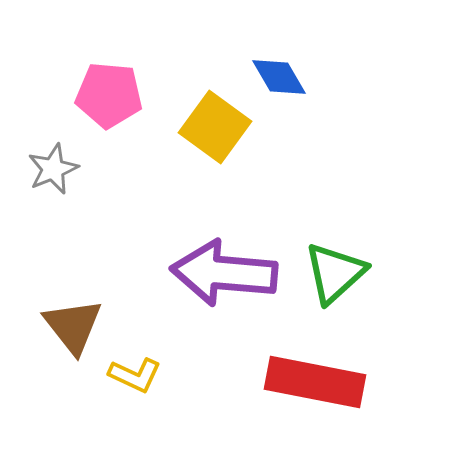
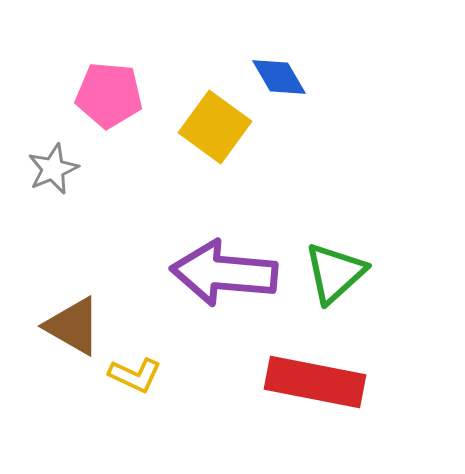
brown triangle: rotated 22 degrees counterclockwise
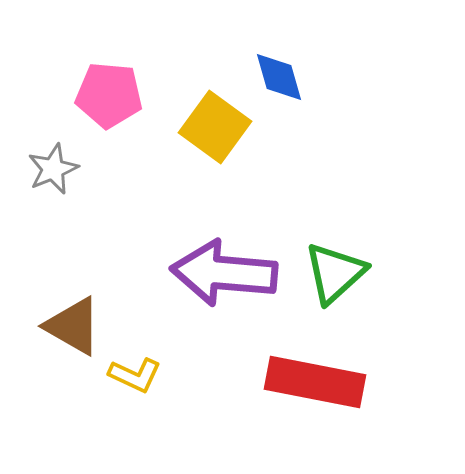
blue diamond: rotated 14 degrees clockwise
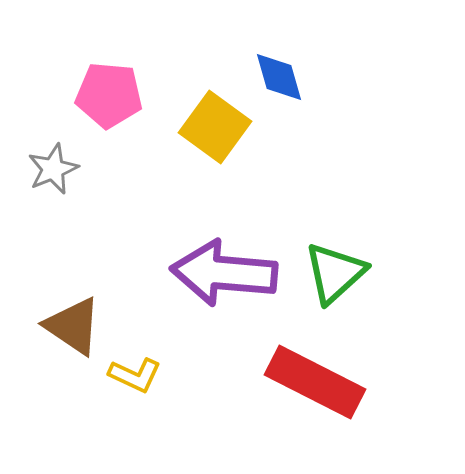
brown triangle: rotated 4 degrees clockwise
red rectangle: rotated 16 degrees clockwise
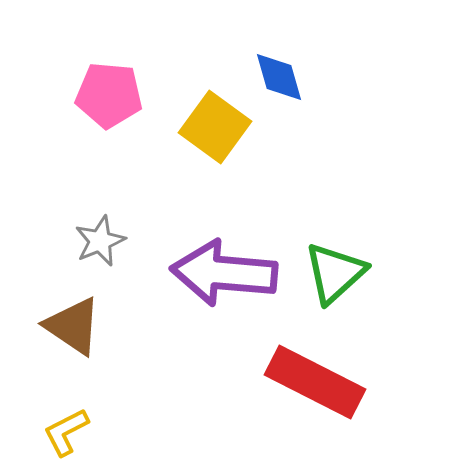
gray star: moved 47 px right, 72 px down
yellow L-shape: moved 69 px left, 57 px down; rotated 128 degrees clockwise
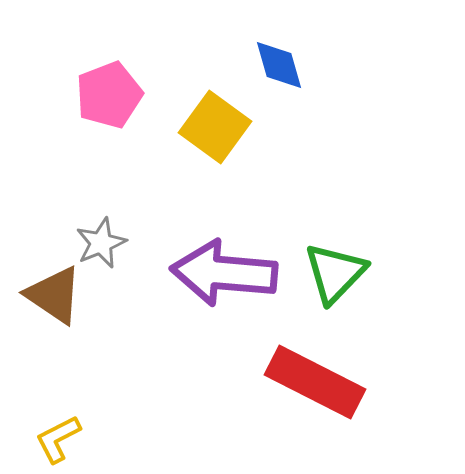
blue diamond: moved 12 px up
pink pentagon: rotated 26 degrees counterclockwise
gray star: moved 1 px right, 2 px down
green triangle: rotated 4 degrees counterclockwise
brown triangle: moved 19 px left, 31 px up
yellow L-shape: moved 8 px left, 7 px down
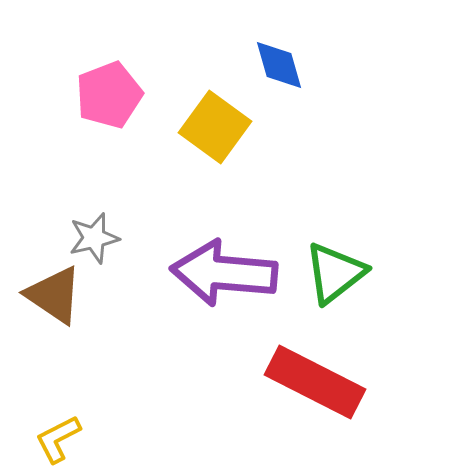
gray star: moved 7 px left, 5 px up; rotated 9 degrees clockwise
green triangle: rotated 8 degrees clockwise
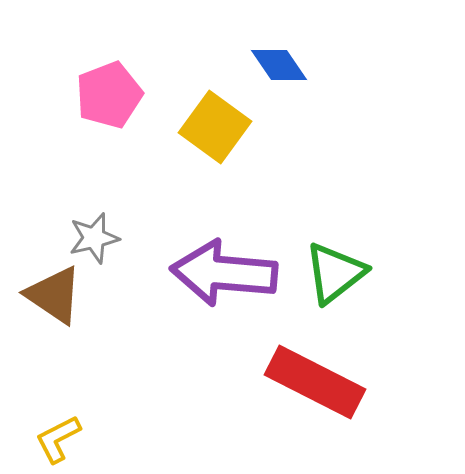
blue diamond: rotated 18 degrees counterclockwise
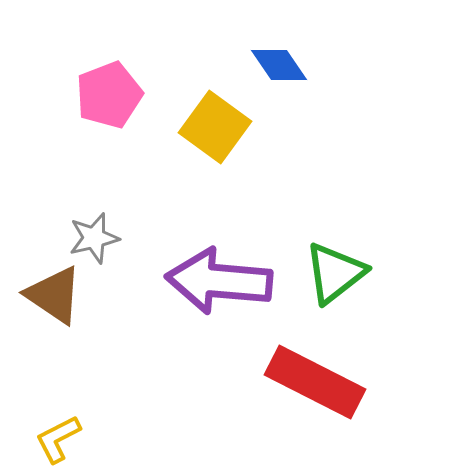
purple arrow: moved 5 px left, 8 px down
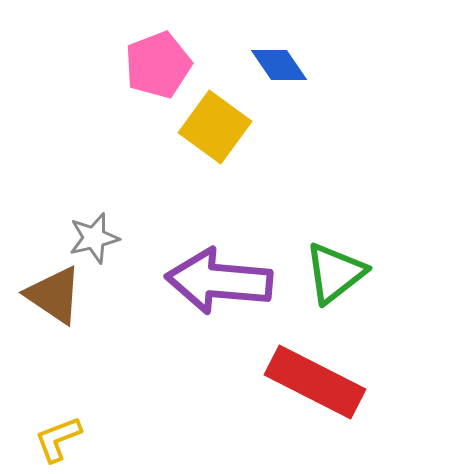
pink pentagon: moved 49 px right, 30 px up
yellow L-shape: rotated 6 degrees clockwise
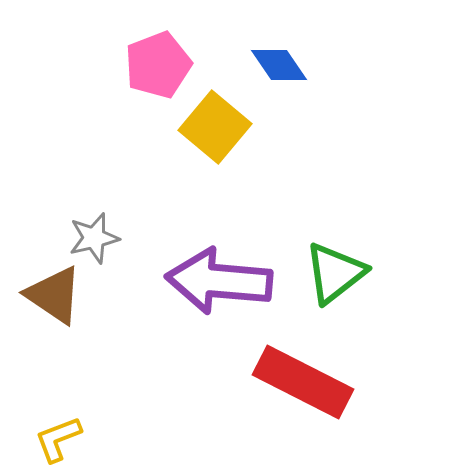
yellow square: rotated 4 degrees clockwise
red rectangle: moved 12 px left
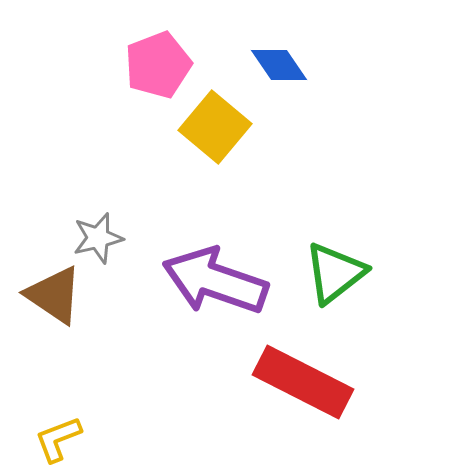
gray star: moved 4 px right
purple arrow: moved 4 px left; rotated 14 degrees clockwise
